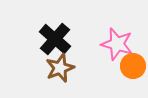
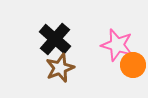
pink star: moved 1 px down
orange circle: moved 1 px up
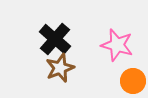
orange circle: moved 16 px down
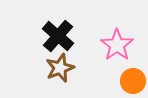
black cross: moved 3 px right, 3 px up
pink star: rotated 20 degrees clockwise
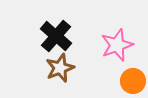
black cross: moved 2 px left
pink star: rotated 16 degrees clockwise
